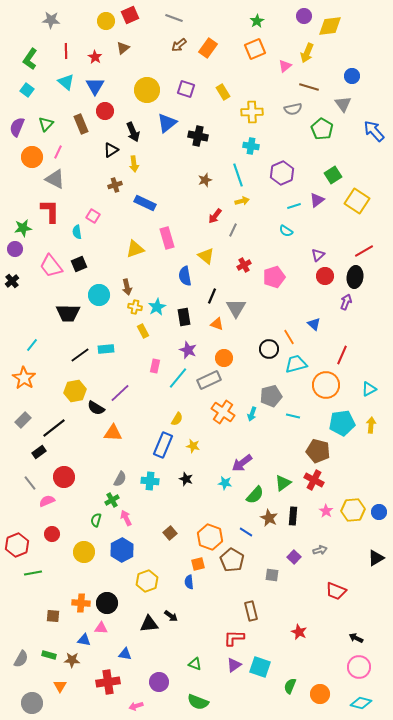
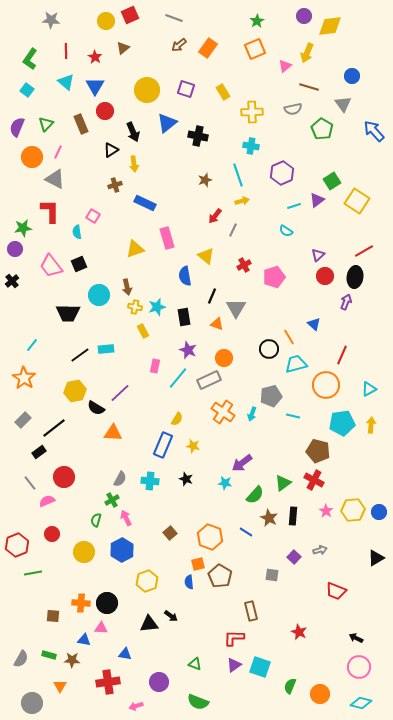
green square at (333, 175): moved 1 px left, 6 px down
cyan star at (157, 307): rotated 12 degrees clockwise
brown pentagon at (232, 560): moved 12 px left, 16 px down
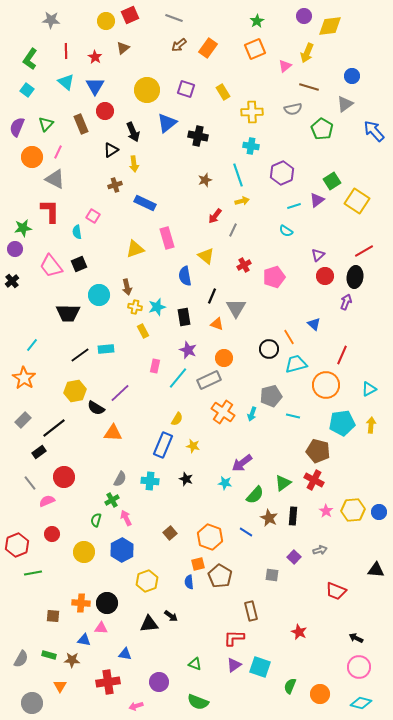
gray triangle at (343, 104): moved 2 px right; rotated 30 degrees clockwise
black triangle at (376, 558): moved 12 px down; rotated 36 degrees clockwise
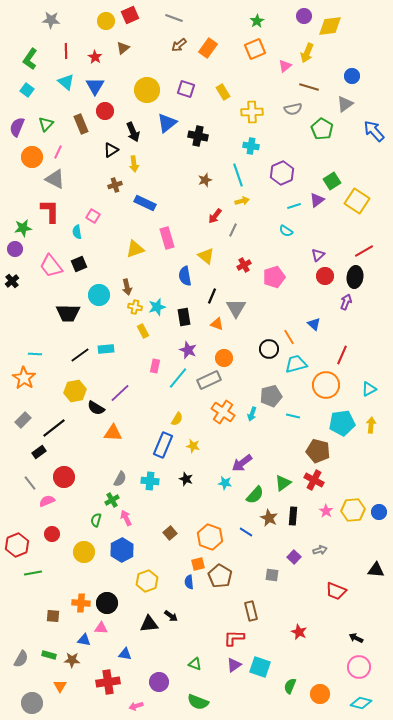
cyan line at (32, 345): moved 3 px right, 9 px down; rotated 56 degrees clockwise
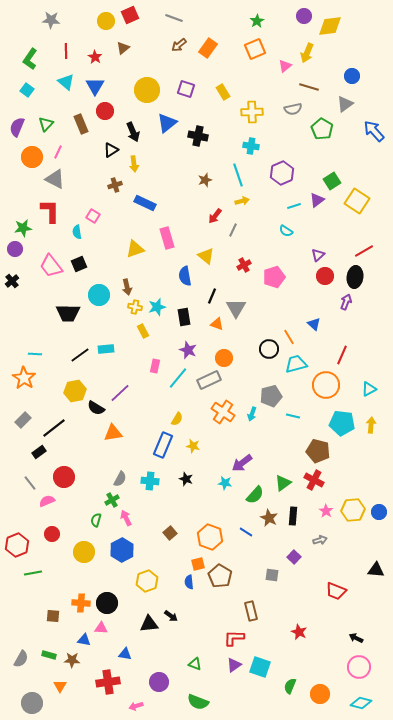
cyan pentagon at (342, 423): rotated 15 degrees clockwise
orange triangle at (113, 433): rotated 12 degrees counterclockwise
gray arrow at (320, 550): moved 10 px up
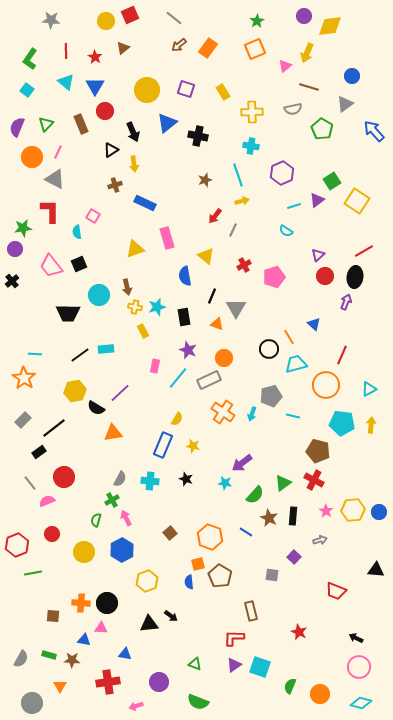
gray line at (174, 18): rotated 18 degrees clockwise
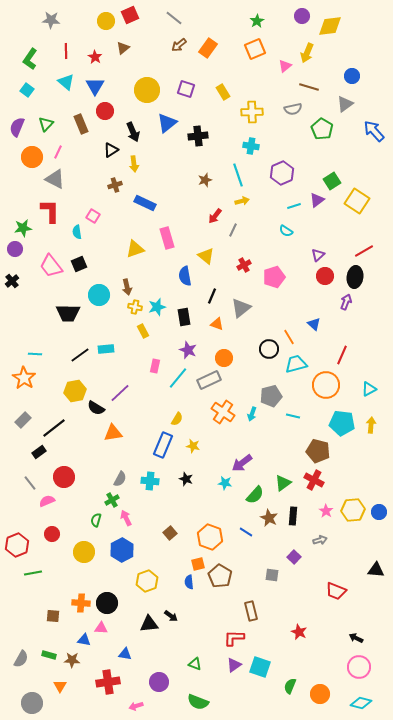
purple circle at (304, 16): moved 2 px left
black cross at (198, 136): rotated 18 degrees counterclockwise
gray triangle at (236, 308): moved 5 px right; rotated 20 degrees clockwise
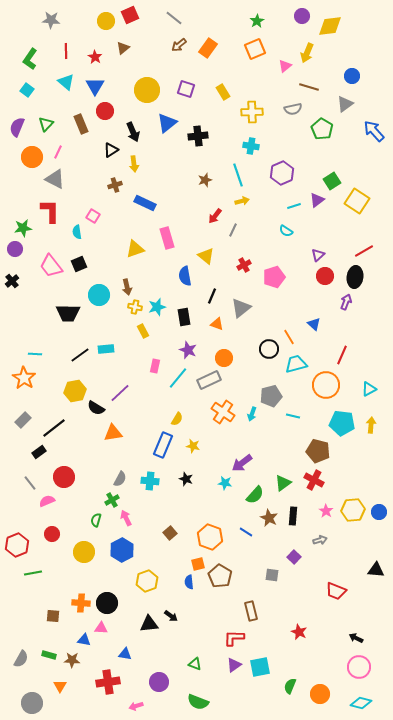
cyan square at (260, 667): rotated 30 degrees counterclockwise
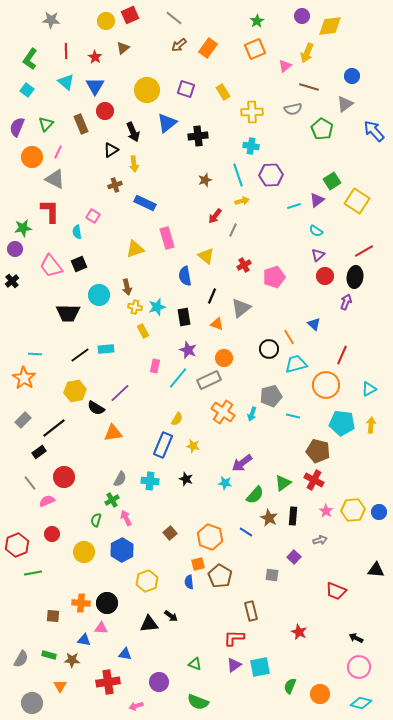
purple hexagon at (282, 173): moved 11 px left, 2 px down; rotated 20 degrees clockwise
cyan semicircle at (286, 231): moved 30 px right
